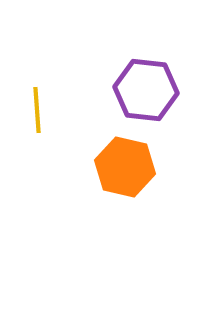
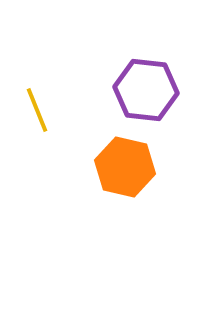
yellow line: rotated 18 degrees counterclockwise
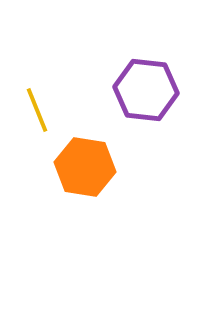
orange hexagon: moved 40 px left; rotated 4 degrees counterclockwise
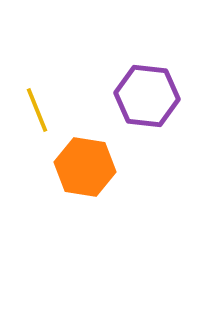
purple hexagon: moved 1 px right, 6 px down
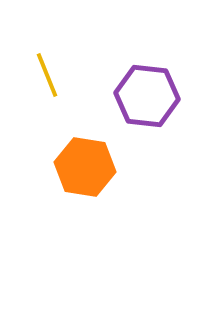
yellow line: moved 10 px right, 35 px up
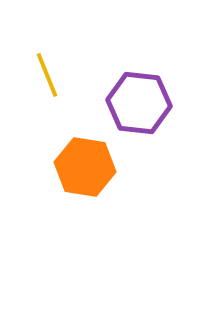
purple hexagon: moved 8 px left, 7 px down
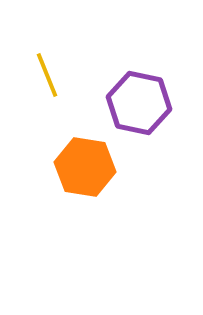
purple hexagon: rotated 6 degrees clockwise
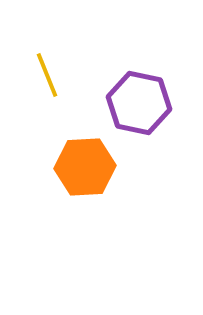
orange hexagon: rotated 12 degrees counterclockwise
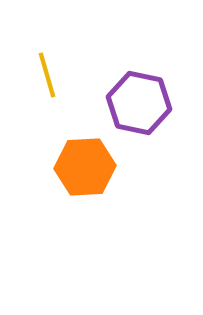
yellow line: rotated 6 degrees clockwise
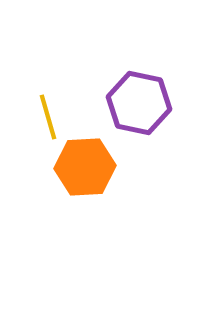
yellow line: moved 1 px right, 42 px down
